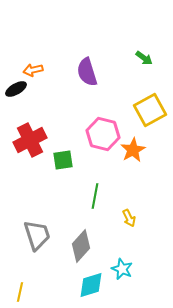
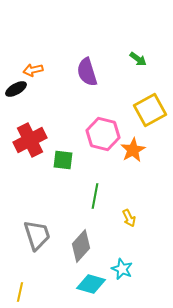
green arrow: moved 6 px left, 1 px down
green square: rotated 15 degrees clockwise
cyan diamond: moved 1 px up; rotated 32 degrees clockwise
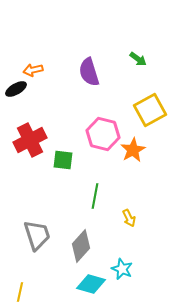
purple semicircle: moved 2 px right
